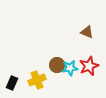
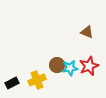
black rectangle: rotated 40 degrees clockwise
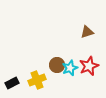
brown triangle: rotated 40 degrees counterclockwise
cyan star: rotated 14 degrees counterclockwise
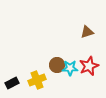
cyan star: rotated 21 degrees clockwise
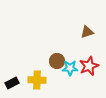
brown circle: moved 4 px up
yellow cross: rotated 24 degrees clockwise
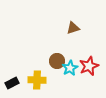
brown triangle: moved 14 px left, 4 px up
cyan star: rotated 28 degrees counterclockwise
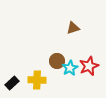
black rectangle: rotated 16 degrees counterclockwise
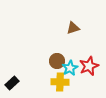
yellow cross: moved 23 px right, 2 px down
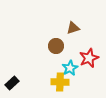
brown circle: moved 1 px left, 15 px up
red star: moved 8 px up
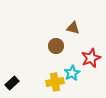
brown triangle: rotated 32 degrees clockwise
red star: moved 2 px right
cyan star: moved 2 px right, 5 px down
yellow cross: moved 5 px left; rotated 12 degrees counterclockwise
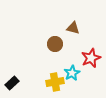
brown circle: moved 1 px left, 2 px up
